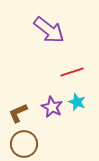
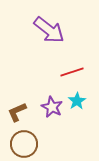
cyan star: moved 1 px up; rotated 18 degrees clockwise
brown L-shape: moved 1 px left, 1 px up
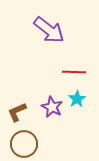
red line: moved 2 px right; rotated 20 degrees clockwise
cyan star: moved 2 px up
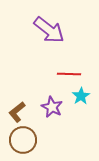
red line: moved 5 px left, 2 px down
cyan star: moved 4 px right, 3 px up
brown L-shape: rotated 15 degrees counterclockwise
brown circle: moved 1 px left, 4 px up
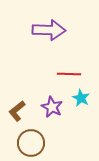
purple arrow: rotated 36 degrees counterclockwise
cyan star: moved 2 px down; rotated 12 degrees counterclockwise
brown L-shape: moved 1 px up
brown circle: moved 8 px right, 3 px down
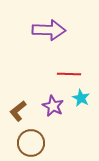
purple star: moved 1 px right, 1 px up
brown L-shape: moved 1 px right
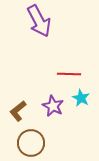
purple arrow: moved 10 px left, 9 px up; rotated 60 degrees clockwise
